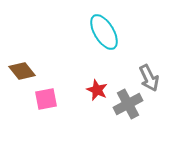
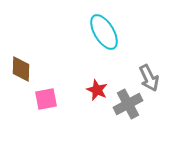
brown diamond: moved 1 px left, 2 px up; rotated 40 degrees clockwise
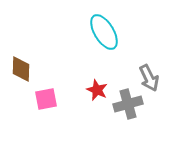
gray cross: rotated 12 degrees clockwise
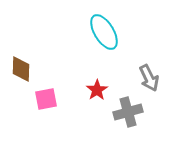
red star: rotated 15 degrees clockwise
gray cross: moved 8 px down
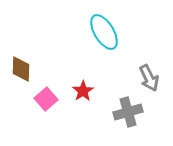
red star: moved 14 px left, 1 px down
pink square: rotated 30 degrees counterclockwise
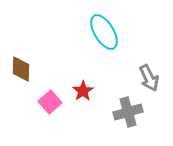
pink square: moved 4 px right, 3 px down
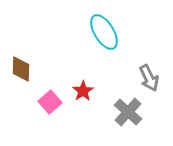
gray cross: rotated 32 degrees counterclockwise
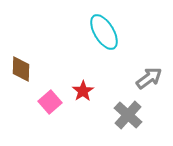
gray arrow: rotated 100 degrees counterclockwise
gray cross: moved 3 px down
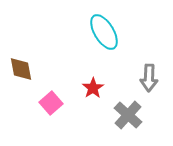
brown diamond: rotated 12 degrees counterclockwise
gray arrow: rotated 128 degrees clockwise
red star: moved 10 px right, 3 px up
pink square: moved 1 px right, 1 px down
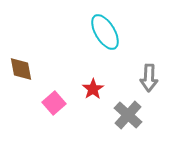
cyan ellipse: moved 1 px right
red star: moved 1 px down
pink square: moved 3 px right
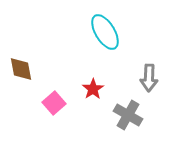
gray cross: rotated 12 degrees counterclockwise
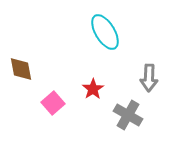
pink square: moved 1 px left
